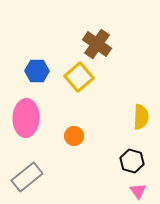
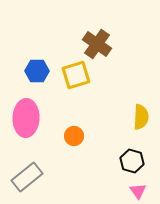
yellow square: moved 3 px left, 2 px up; rotated 24 degrees clockwise
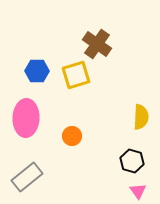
orange circle: moved 2 px left
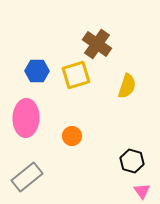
yellow semicircle: moved 14 px left, 31 px up; rotated 15 degrees clockwise
pink triangle: moved 4 px right
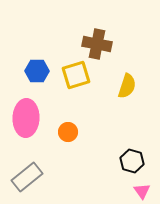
brown cross: rotated 24 degrees counterclockwise
orange circle: moved 4 px left, 4 px up
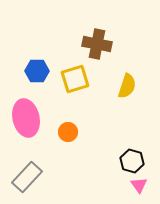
yellow square: moved 1 px left, 4 px down
pink ellipse: rotated 15 degrees counterclockwise
gray rectangle: rotated 8 degrees counterclockwise
pink triangle: moved 3 px left, 6 px up
